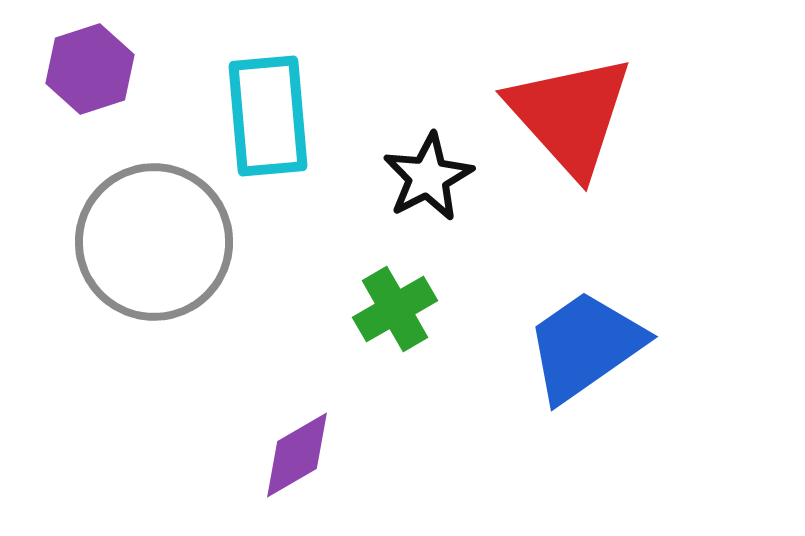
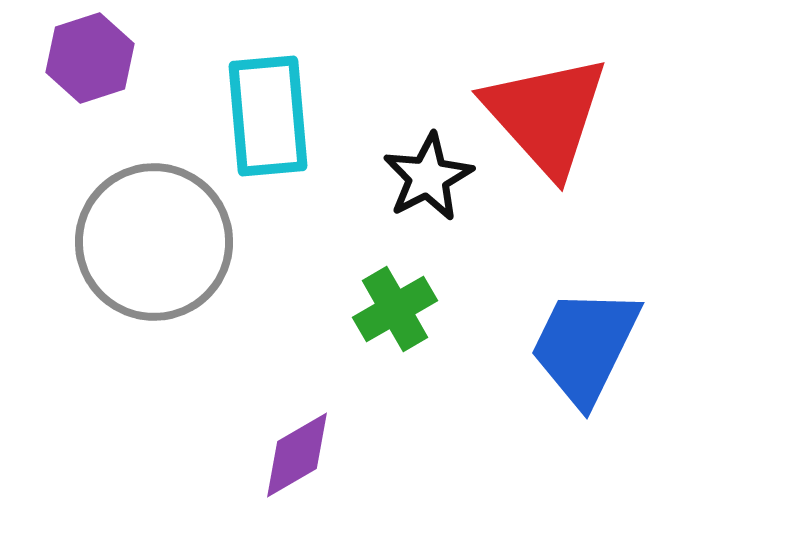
purple hexagon: moved 11 px up
red triangle: moved 24 px left
blue trapezoid: rotated 29 degrees counterclockwise
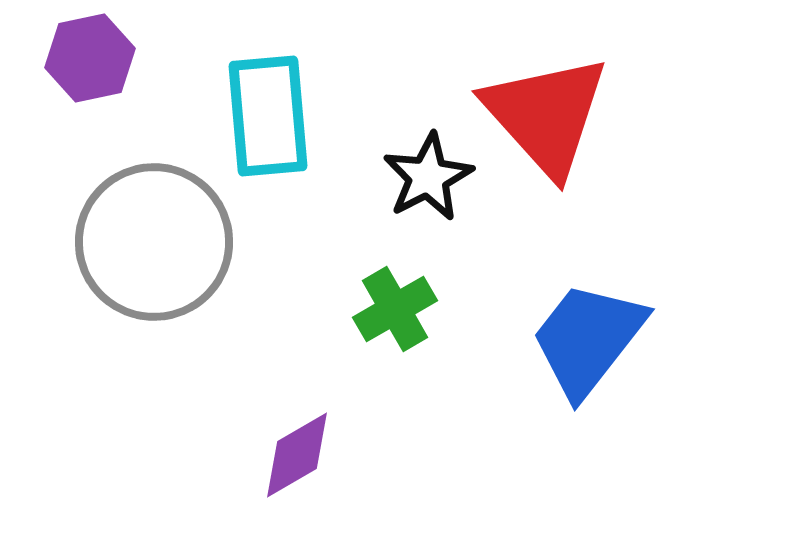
purple hexagon: rotated 6 degrees clockwise
blue trapezoid: moved 3 px right, 7 px up; rotated 12 degrees clockwise
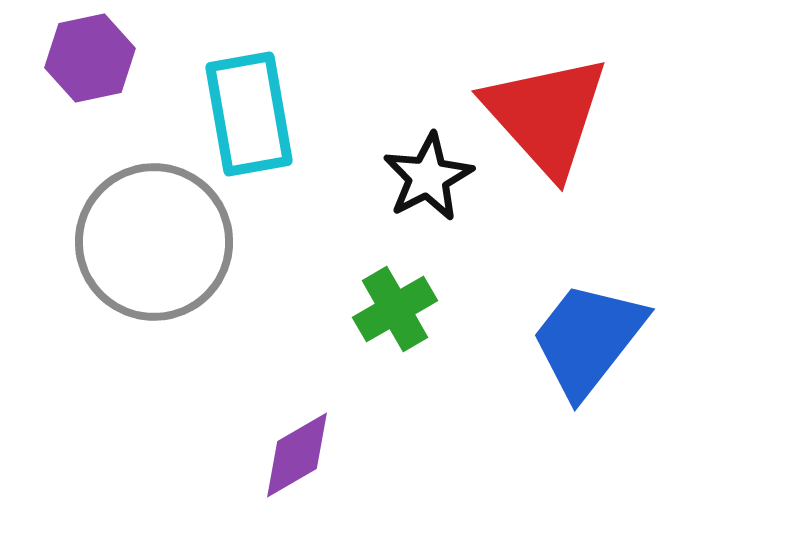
cyan rectangle: moved 19 px left, 2 px up; rotated 5 degrees counterclockwise
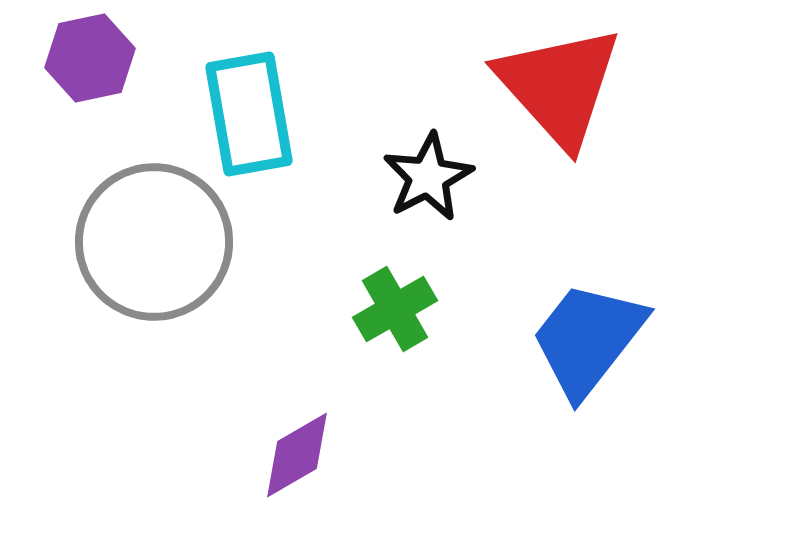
red triangle: moved 13 px right, 29 px up
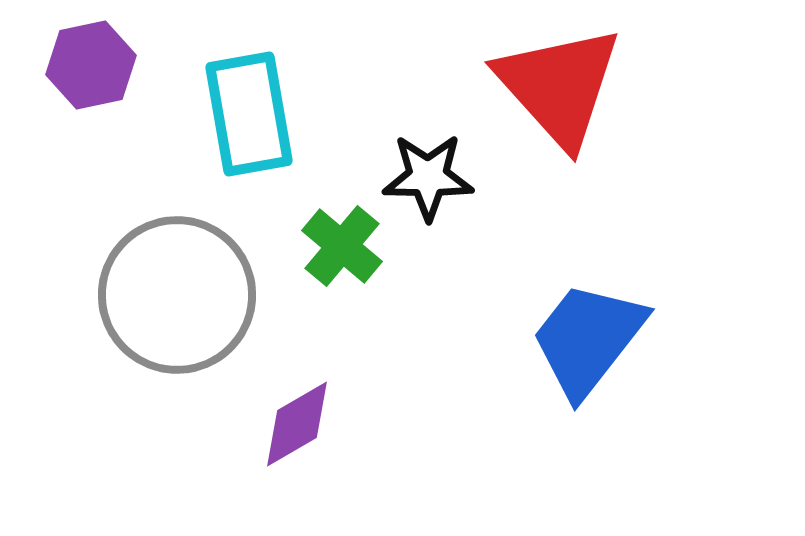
purple hexagon: moved 1 px right, 7 px down
black star: rotated 28 degrees clockwise
gray circle: moved 23 px right, 53 px down
green cross: moved 53 px left, 63 px up; rotated 20 degrees counterclockwise
purple diamond: moved 31 px up
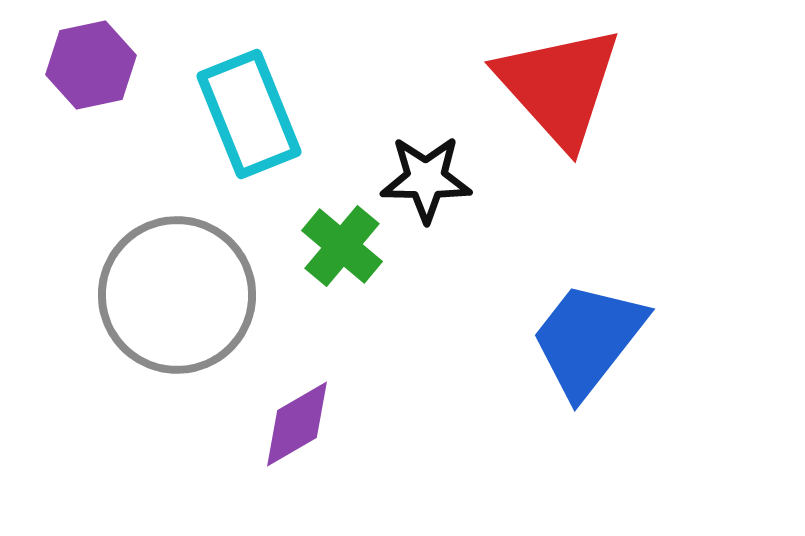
cyan rectangle: rotated 12 degrees counterclockwise
black star: moved 2 px left, 2 px down
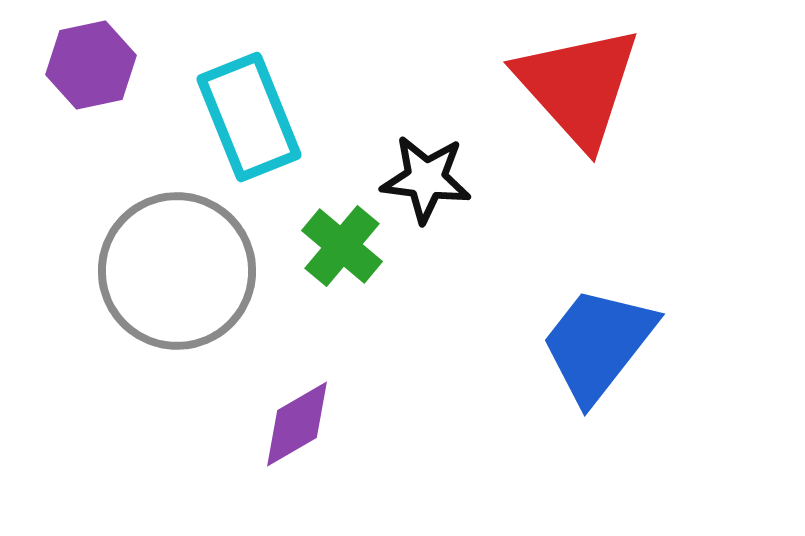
red triangle: moved 19 px right
cyan rectangle: moved 3 px down
black star: rotated 6 degrees clockwise
gray circle: moved 24 px up
blue trapezoid: moved 10 px right, 5 px down
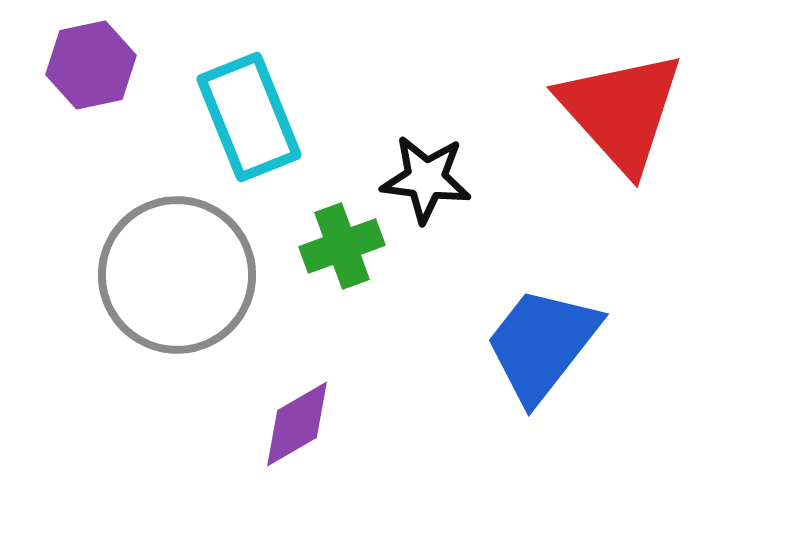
red triangle: moved 43 px right, 25 px down
green cross: rotated 30 degrees clockwise
gray circle: moved 4 px down
blue trapezoid: moved 56 px left
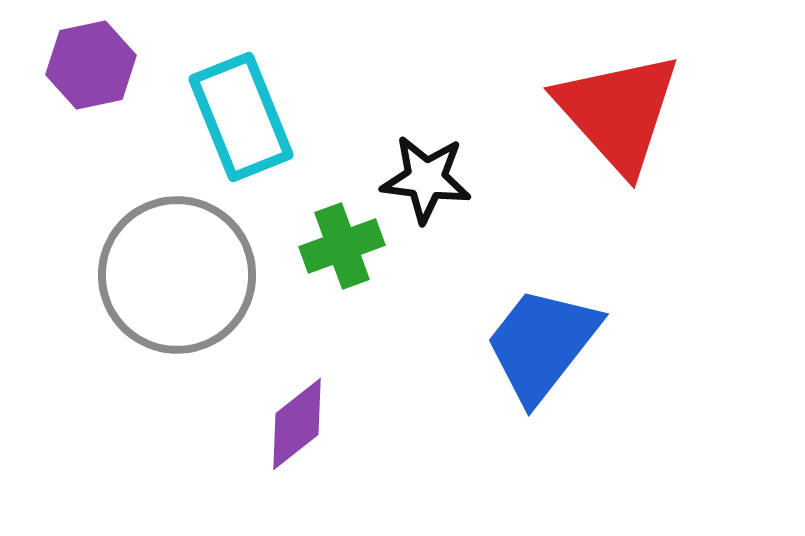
red triangle: moved 3 px left, 1 px down
cyan rectangle: moved 8 px left
purple diamond: rotated 8 degrees counterclockwise
